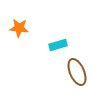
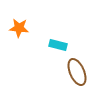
cyan rectangle: rotated 30 degrees clockwise
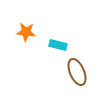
orange star: moved 7 px right, 4 px down
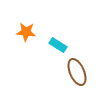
cyan rectangle: rotated 18 degrees clockwise
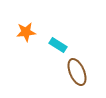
orange star: rotated 12 degrees counterclockwise
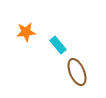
cyan rectangle: rotated 18 degrees clockwise
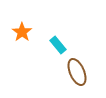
orange star: moved 4 px left; rotated 30 degrees counterclockwise
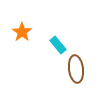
brown ellipse: moved 1 px left, 3 px up; rotated 16 degrees clockwise
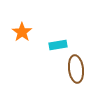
cyan rectangle: rotated 60 degrees counterclockwise
